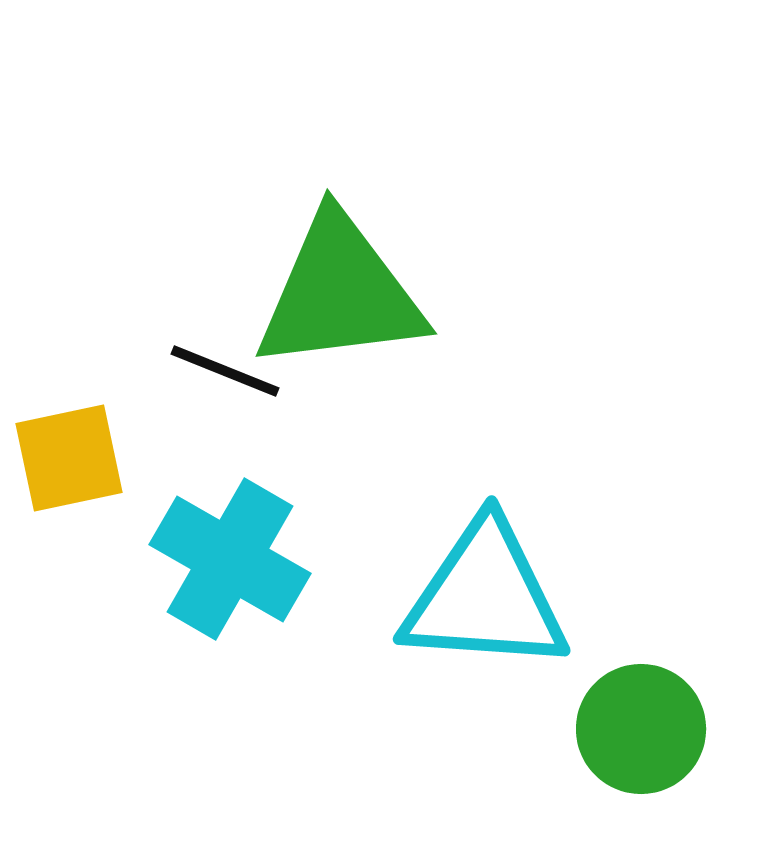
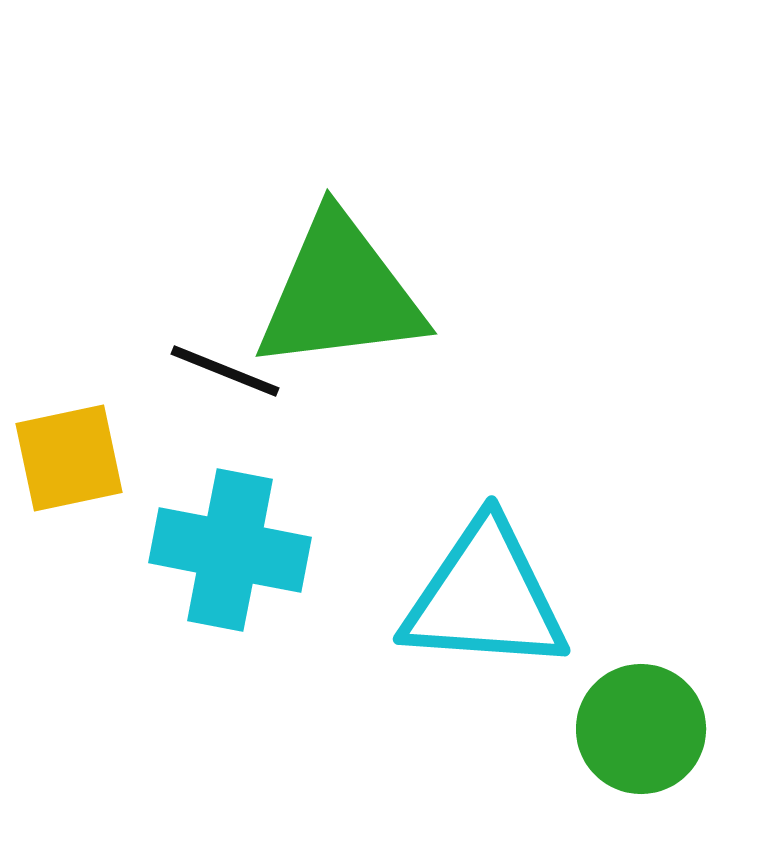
cyan cross: moved 9 px up; rotated 19 degrees counterclockwise
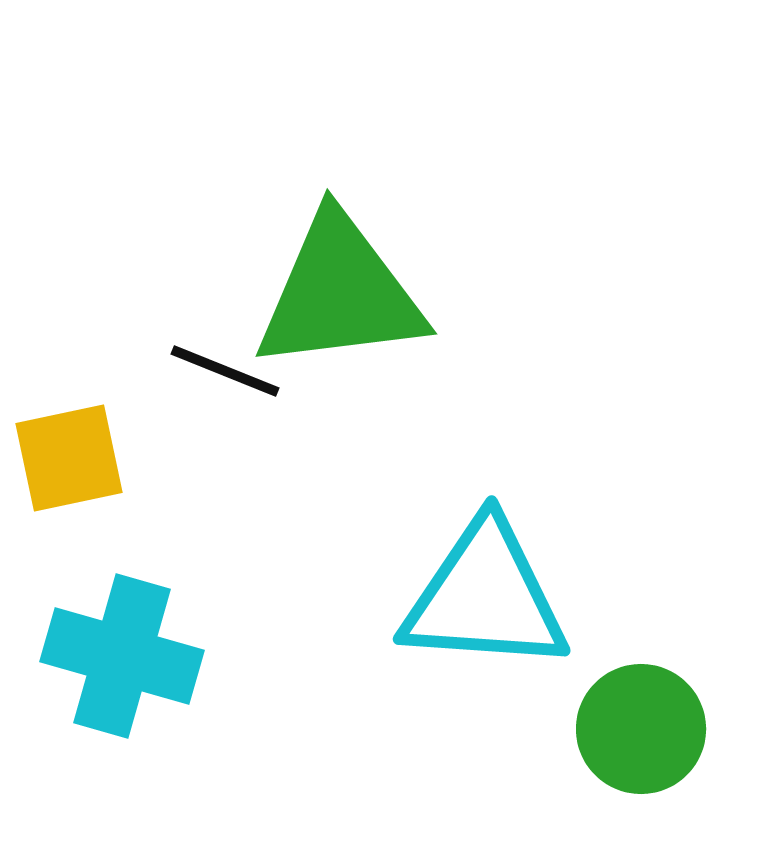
cyan cross: moved 108 px left, 106 px down; rotated 5 degrees clockwise
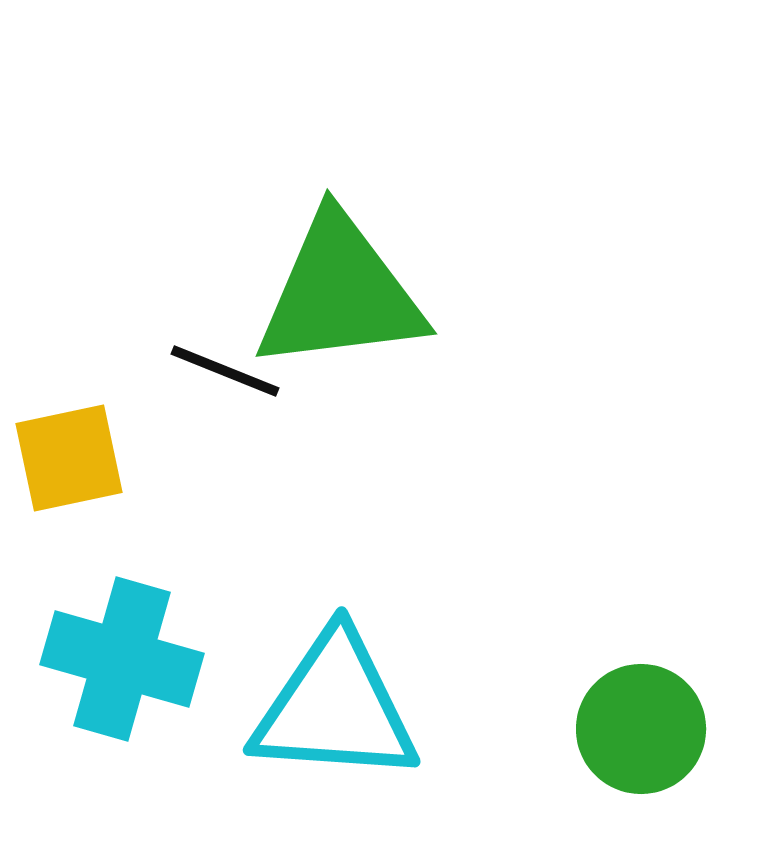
cyan triangle: moved 150 px left, 111 px down
cyan cross: moved 3 px down
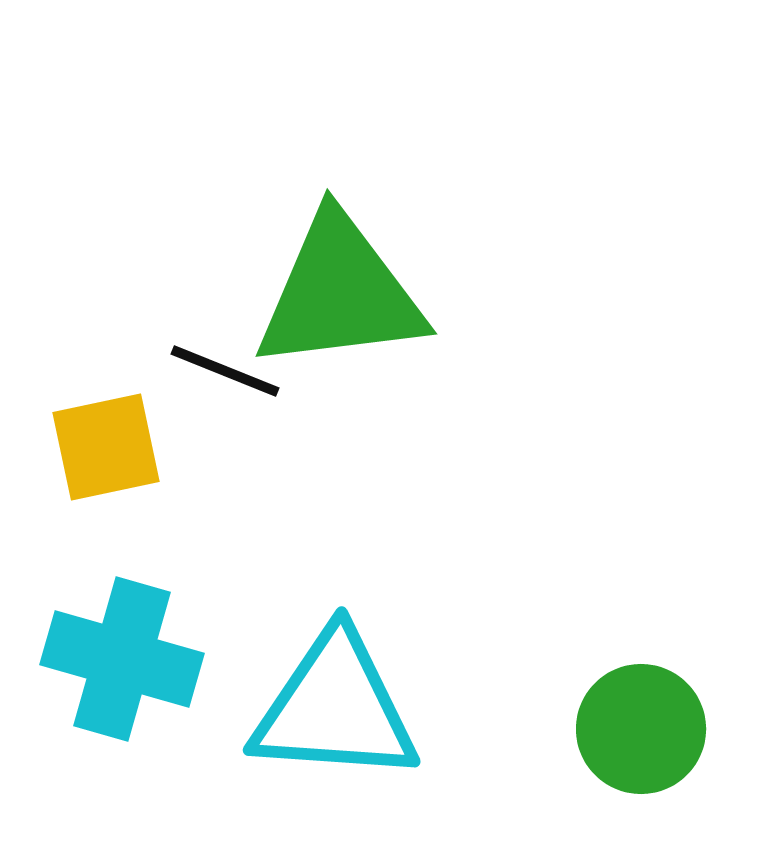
yellow square: moved 37 px right, 11 px up
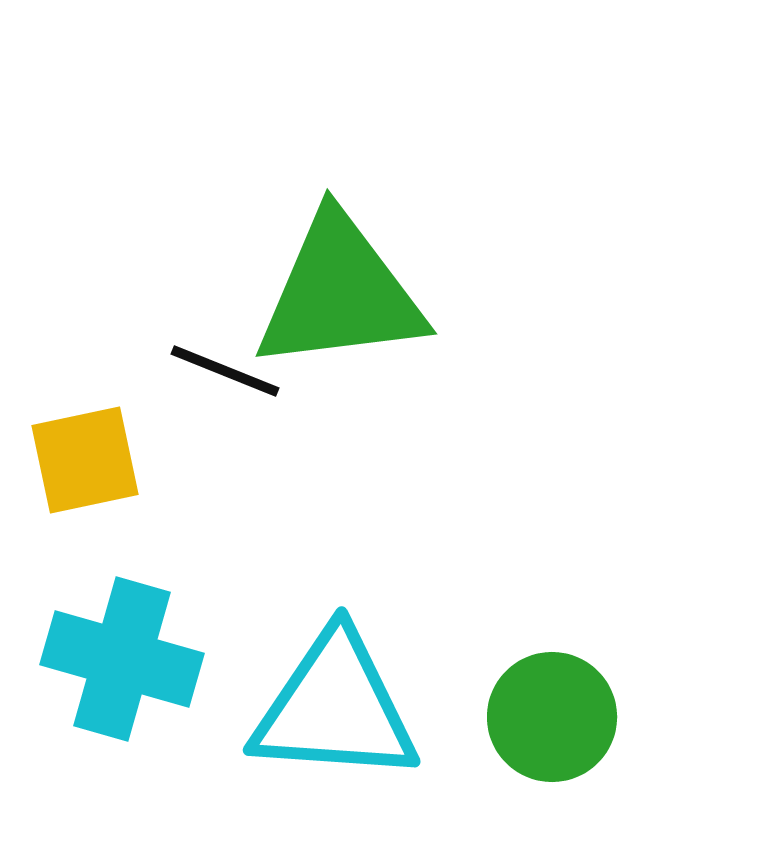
yellow square: moved 21 px left, 13 px down
green circle: moved 89 px left, 12 px up
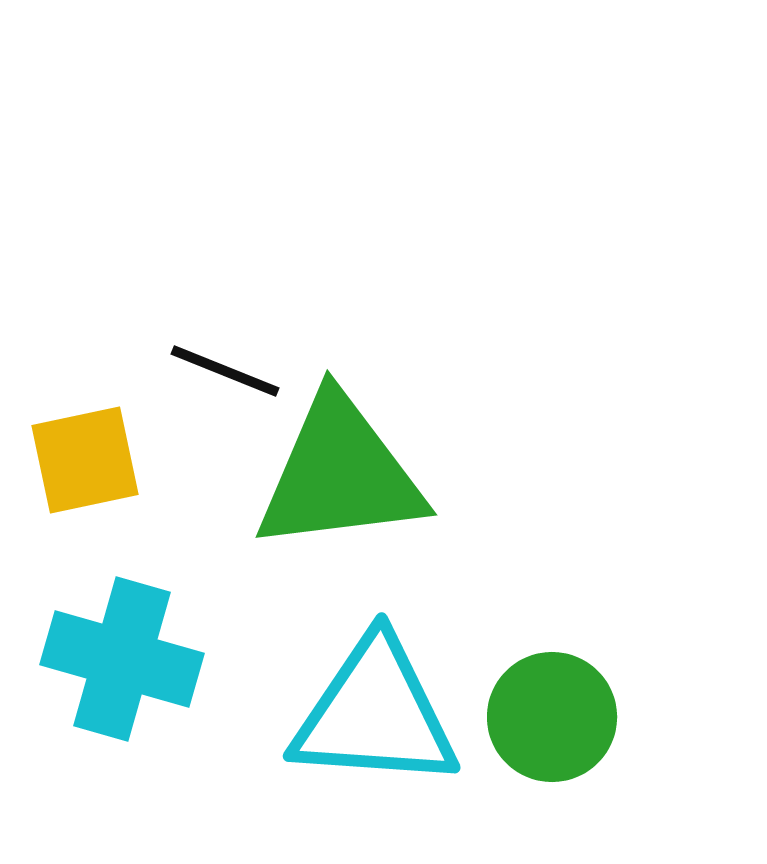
green triangle: moved 181 px down
cyan triangle: moved 40 px right, 6 px down
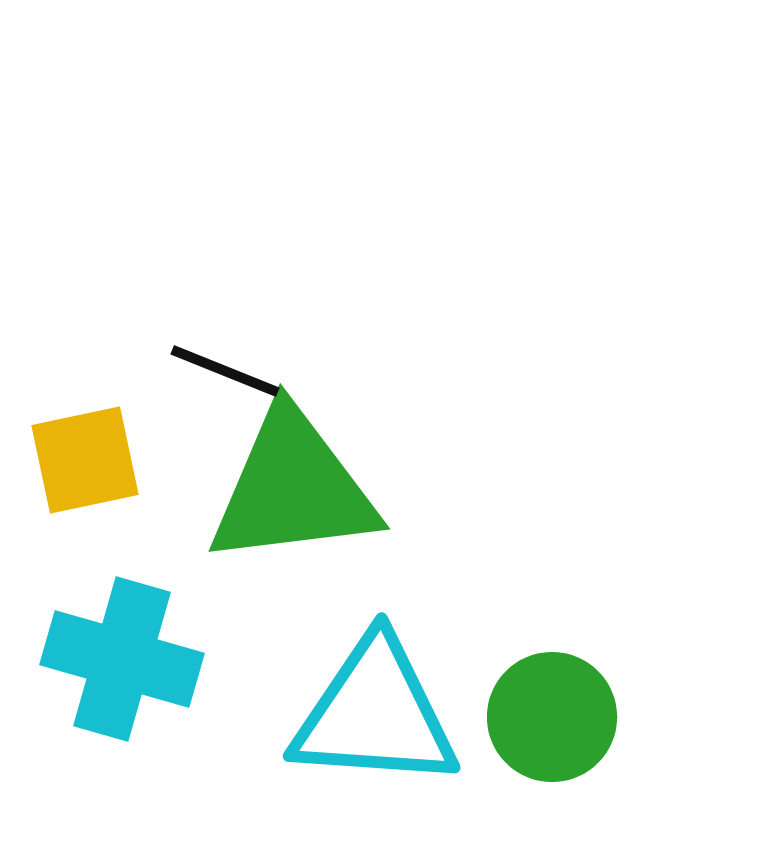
green triangle: moved 47 px left, 14 px down
